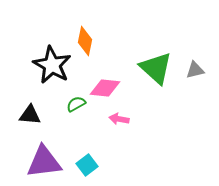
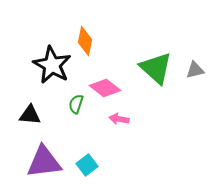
pink diamond: rotated 32 degrees clockwise
green semicircle: rotated 42 degrees counterclockwise
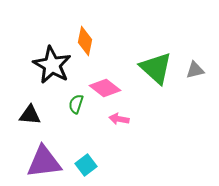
cyan square: moved 1 px left
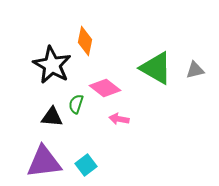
green triangle: rotated 12 degrees counterclockwise
black triangle: moved 22 px right, 2 px down
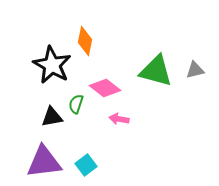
green triangle: moved 3 px down; rotated 15 degrees counterclockwise
black triangle: rotated 15 degrees counterclockwise
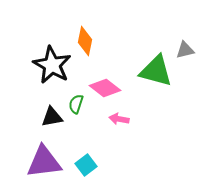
gray triangle: moved 10 px left, 20 px up
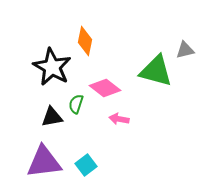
black star: moved 2 px down
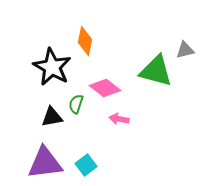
purple triangle: moved 1 px right, 1 px down
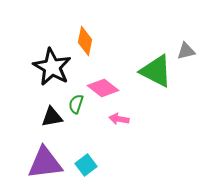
gray triangle: moved 1 px right, 1 px down
green triangle: rotated 12 degrees clockwise
pink diamond: moved 2 px left
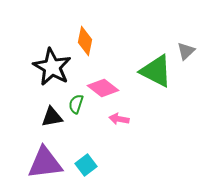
gray triangle: rotated 30 degrees counterclockwise
